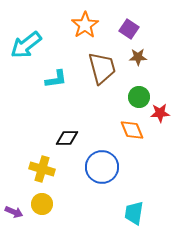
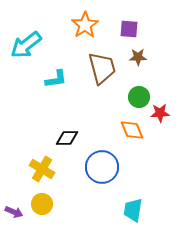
purple square: rotated 30 degrees counterclockwise
yellow cross: rotated 15 degrees clockwise
cyan trapezoid: moved 1 px left, 3 px up
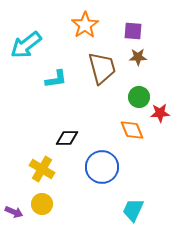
purple square: moved 4 px right, 2 px down
cyan trapezoid: rotated 15 degrees clockwise
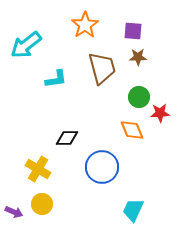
yellow cross: moved 4 px left
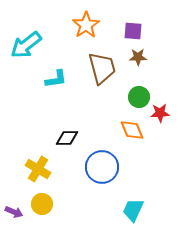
orange star: moved 1 px right
